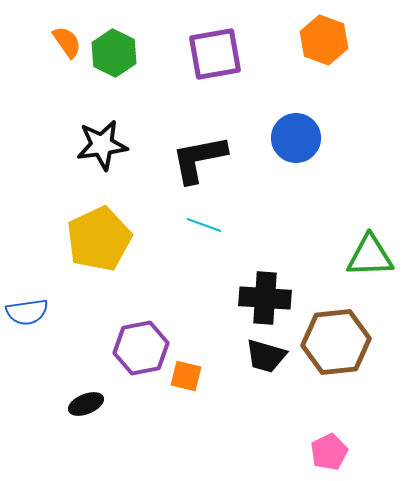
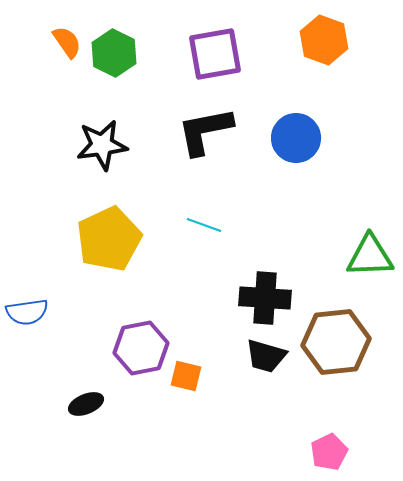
black L-shape: moved 6 px right, 28 px up
yellow pentagon: moved 10 px right
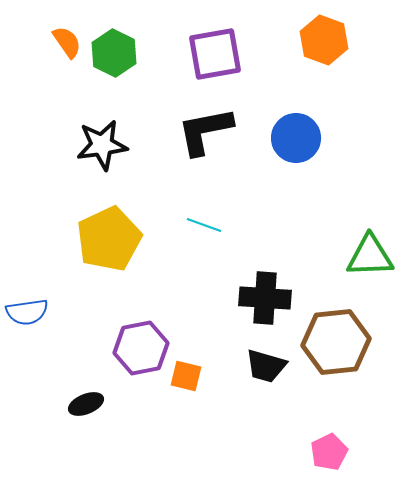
black trapezoid: moved 10 px down
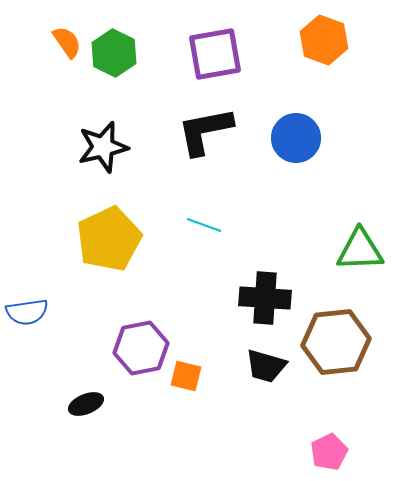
black star: moved 1 px right, 2 px down; rotated 6 degrees counterclockwise
green triangle: moved 10 px left, 6 px up
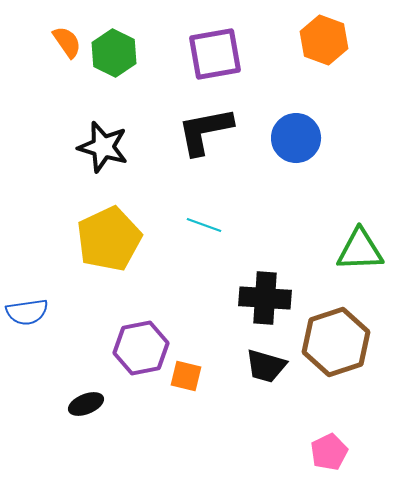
black star: rotated 30 degrees clockwise
brown hexagon: rotated 12 degrees counterclockwise
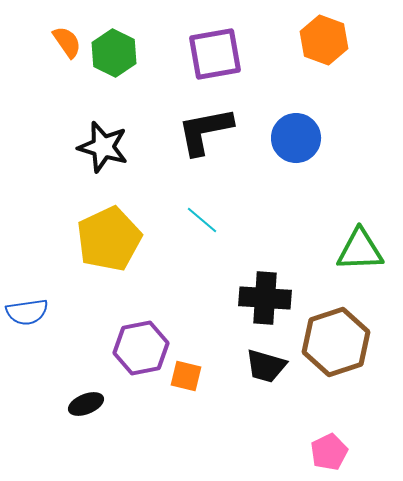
cyan line: moved 2 px left, 5 px up; rotated 20 degrees clockwise
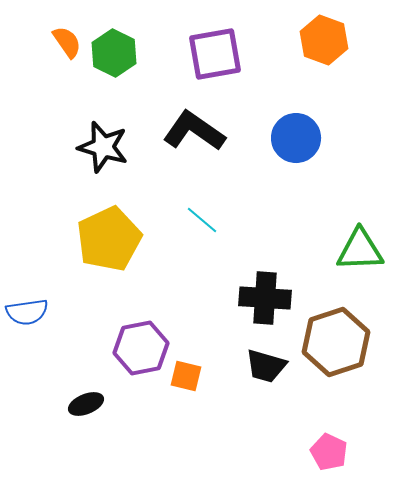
black L-shape: moved 11 px left; rotated 46 degrees clockwise
pink pentagon: rotated 21 degrees counterclockwise
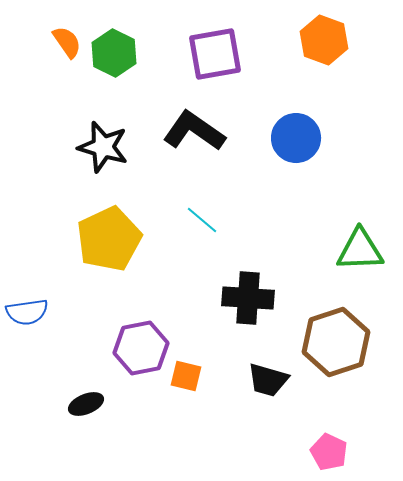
black cross: moved 17 px left
black trapezoid: moved 2 px right, 14 px down
